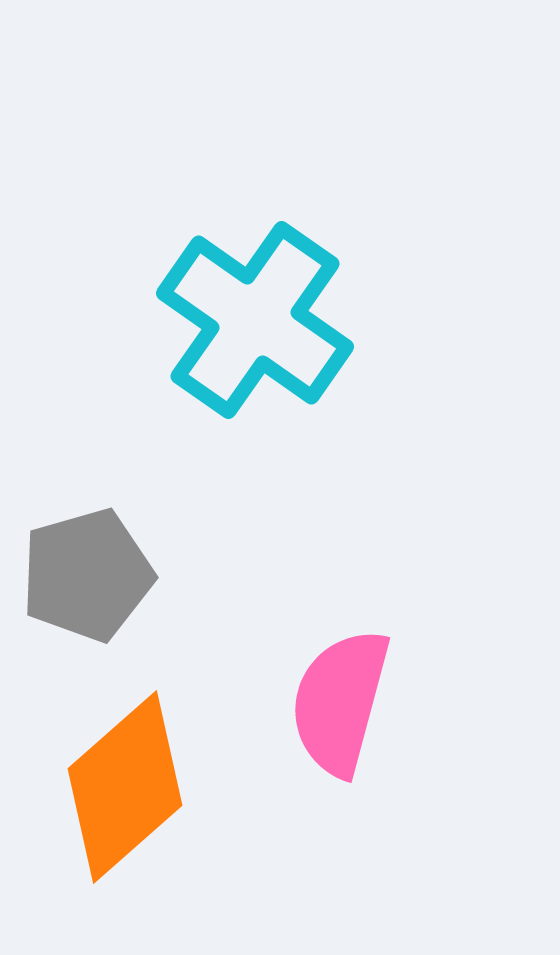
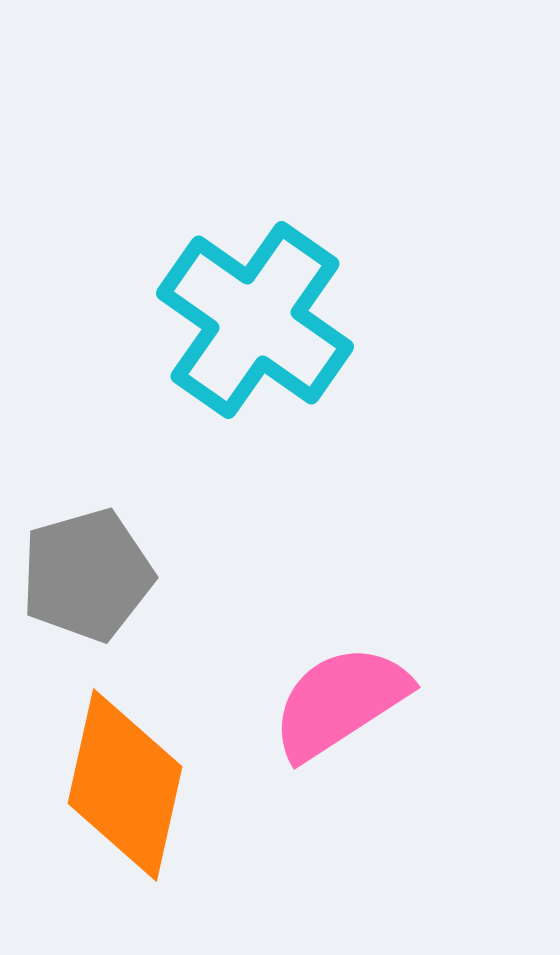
pink semicircle: rotated 42 degrees clockwise
orange diamond: moved 2 px up; rotated 36 degrees counterclockwise
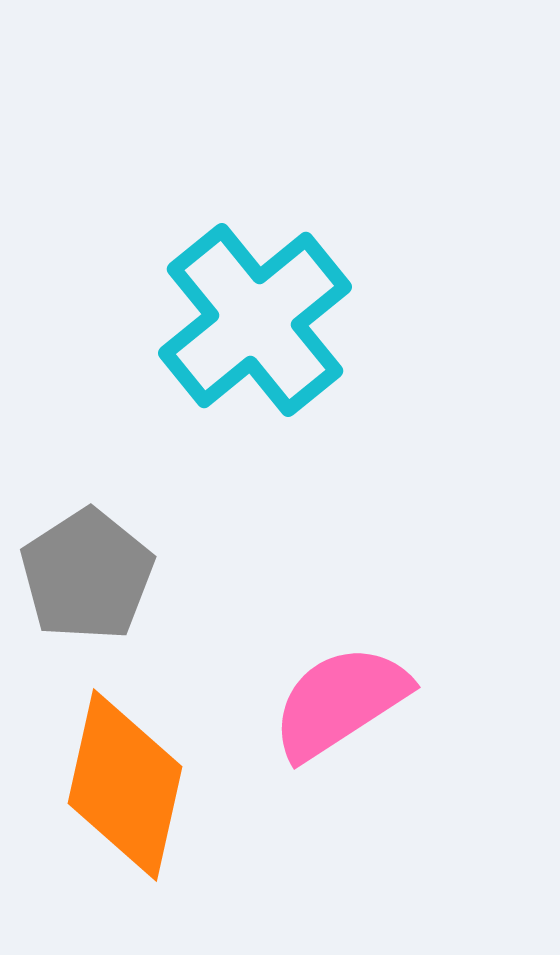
cyan cross: rotated 16 degrees clockwise
gray pentagon: rotated 17 degrees counterclockwise
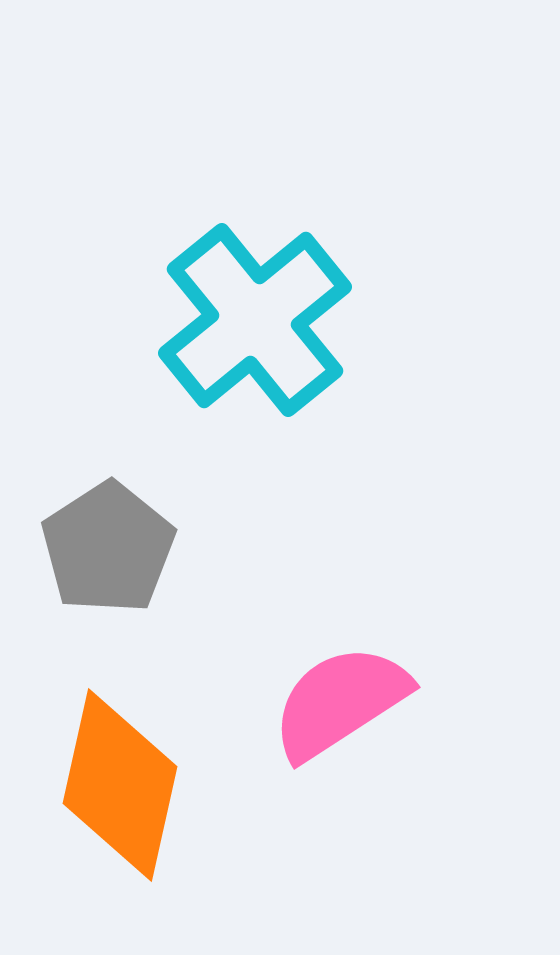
gray pentagon: moved 21 px right, 27 px up
orange diamond: moved 5 px left
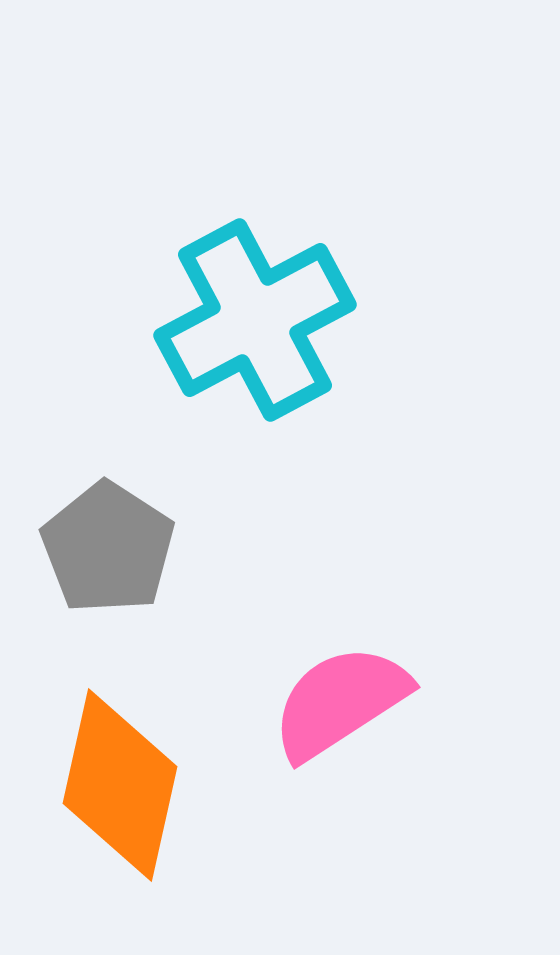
cyan cross: rotated 11 degrees clockwise
gray pentagon: rotated 6 degrees counterclockwise
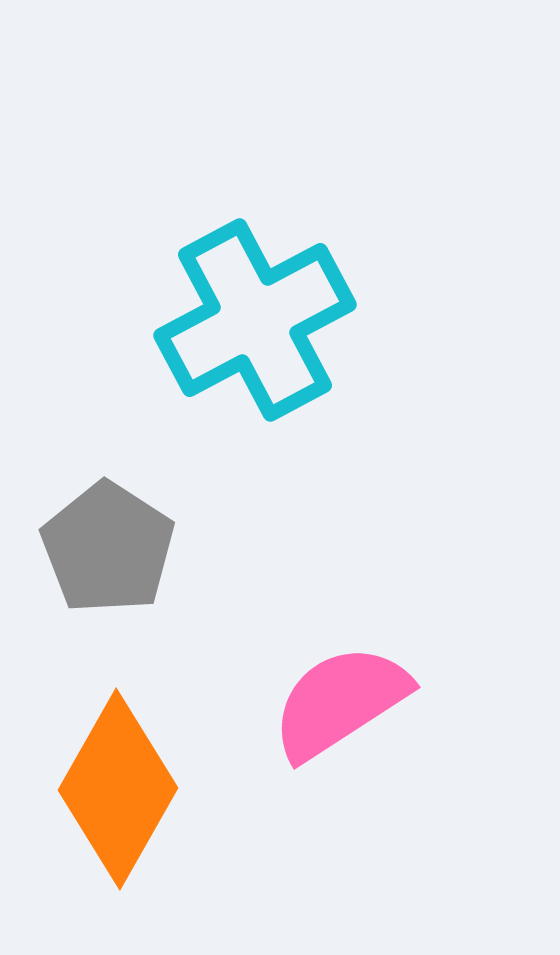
orange diamond: moved 2 px left, 4 px down; rotated 17 degrees clockwise
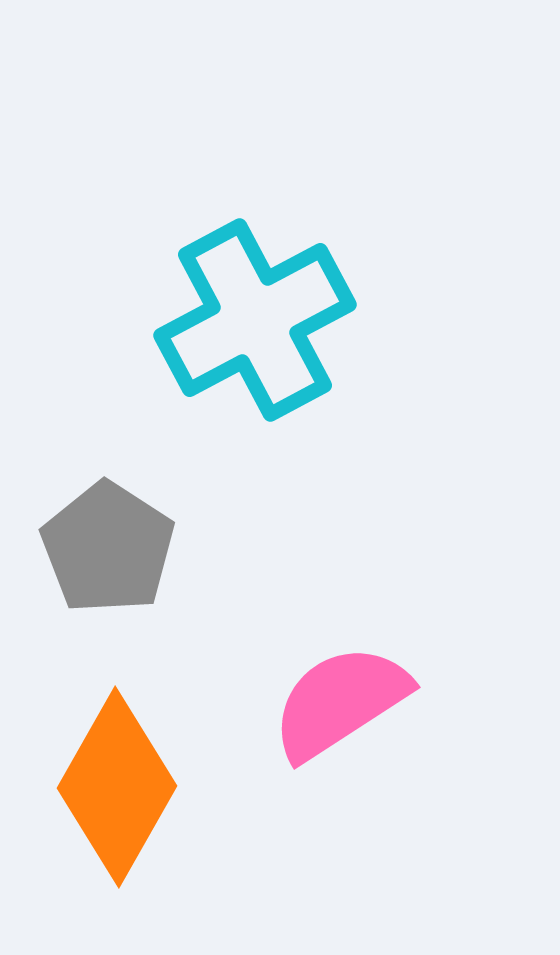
orange diamond: moved 1 px left, 2 px up
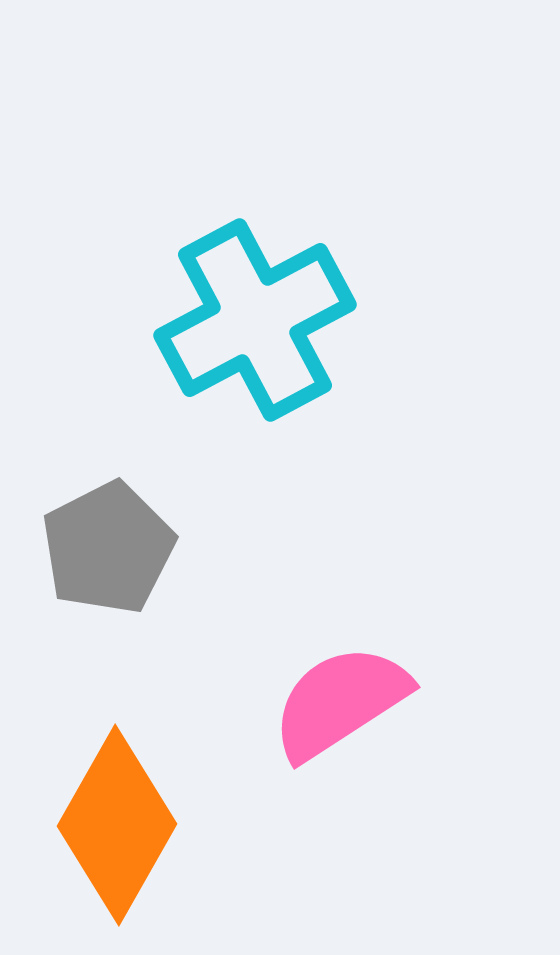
gray pentagon: rotated 12 degrees clockwise
orange diamond: moved 38 px down
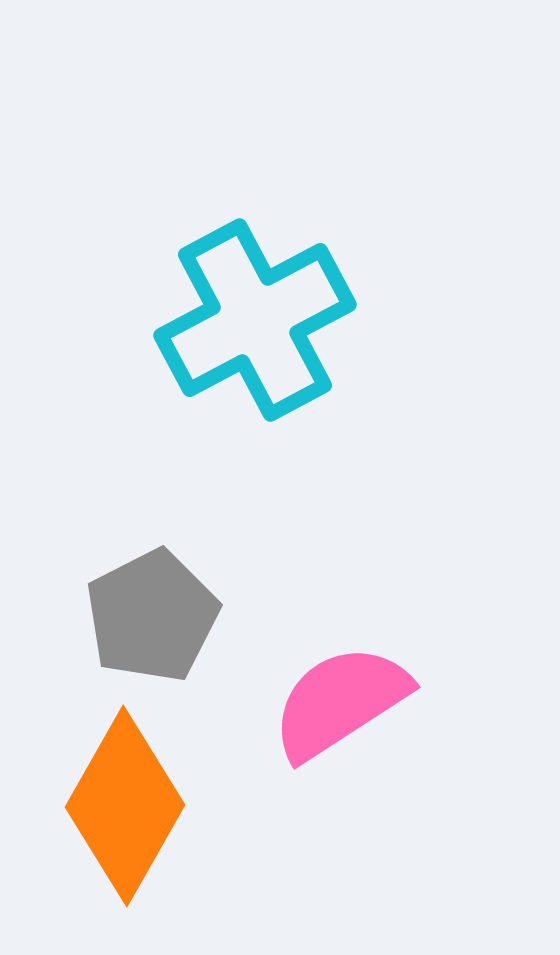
gray pentagon: moved 44 px right, 68 px down
orange diamond: moved 8 px right, 19 px up
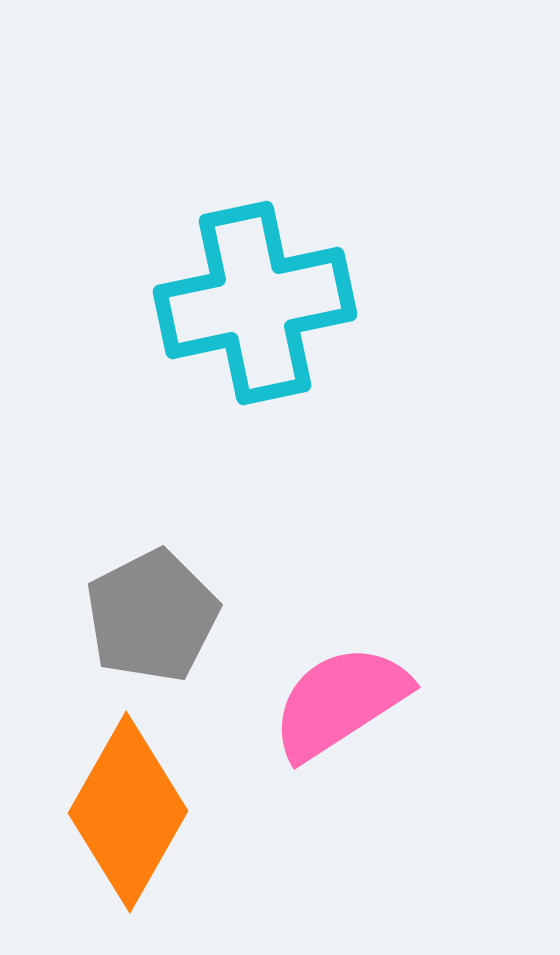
cyan cross: moved 17 px up; rotated 16 degrees clockwise
orange diamond: moved 3 px right, 6 px down
